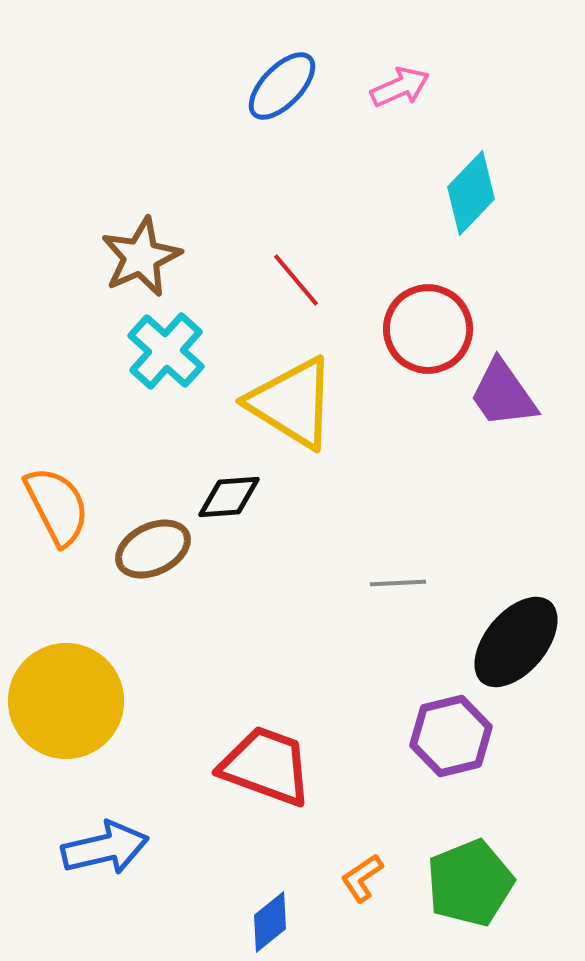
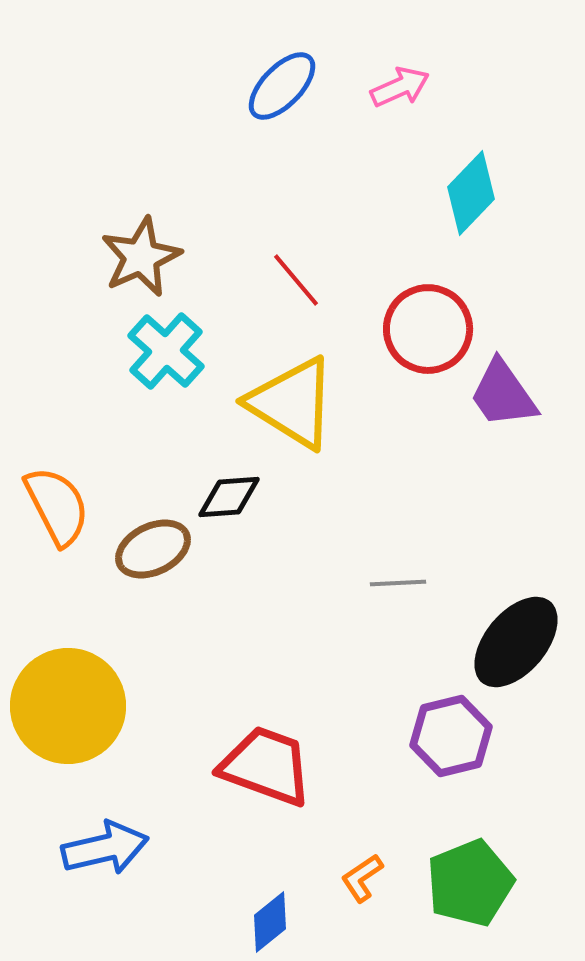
yellow circle: moved 2 px right, 5 px down
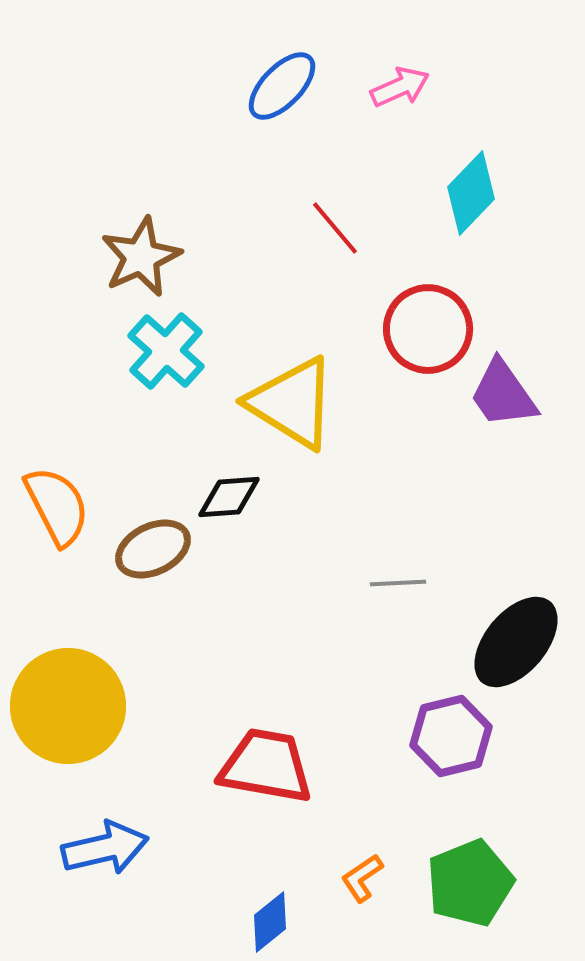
red line: moved 39 px right, 52 px up
red trapezoid: rotated 10 degrees counterclockwise
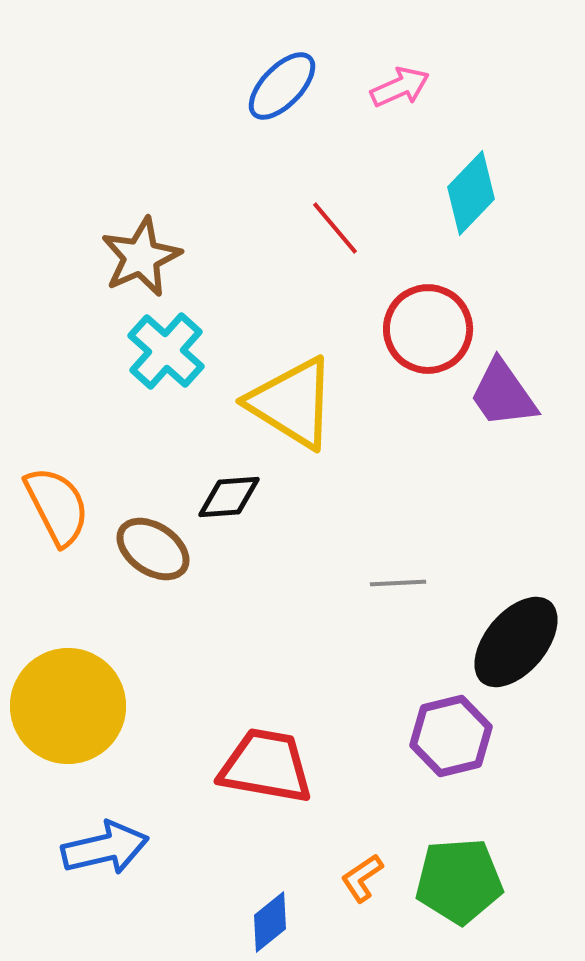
brown ellipse: rotated 60 degrees clockwise
green pentagon: moved 11 px left, 2 px up; rotated 18 degrees clockwise
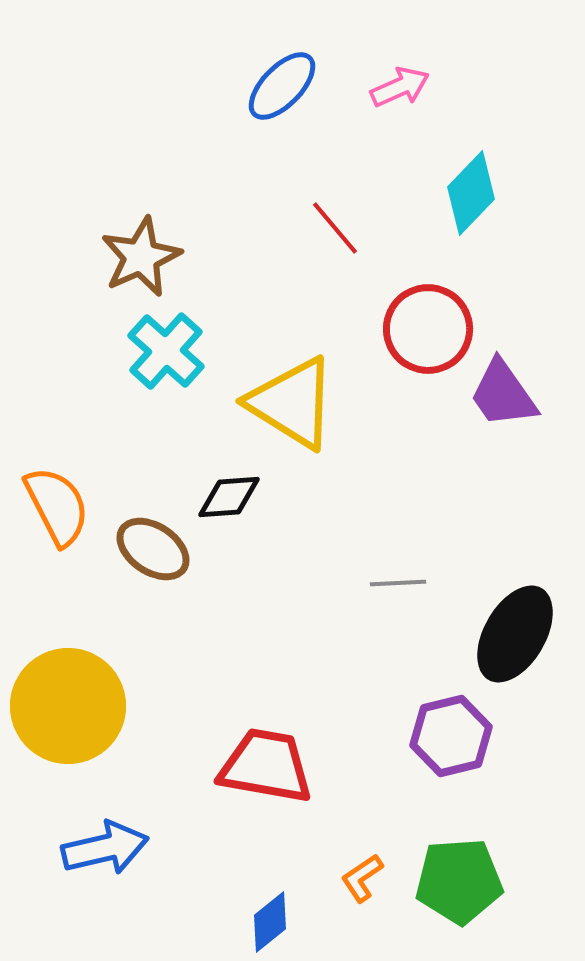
black ellipse: moved 1 px left, 8 px up; rotated 10 degrees counterclockwise
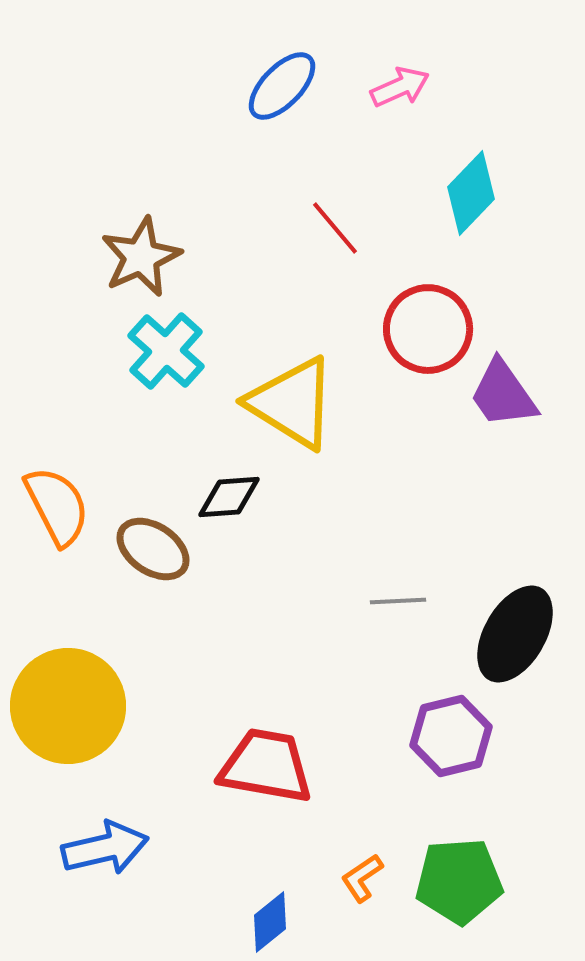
gray line: moved 18 px down
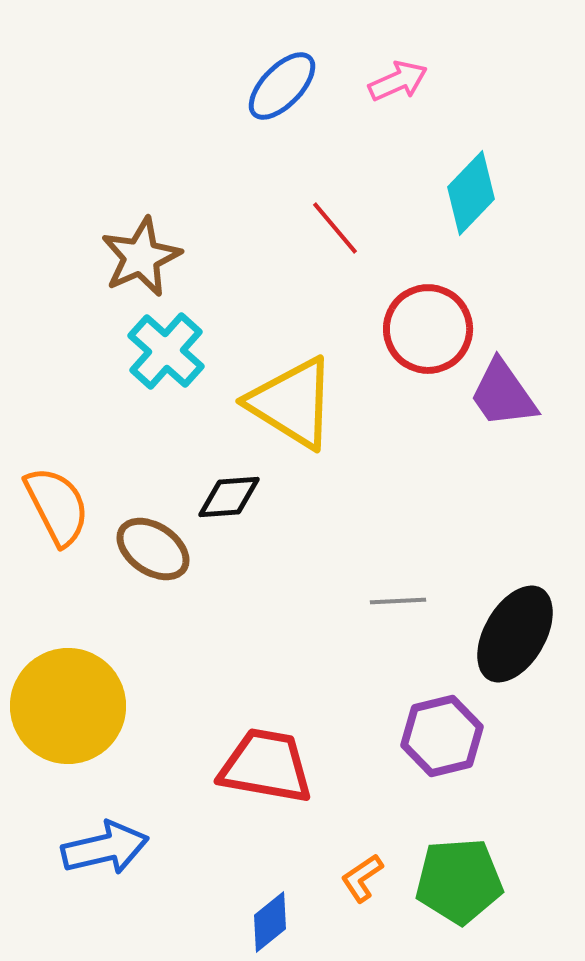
pink arrow: moved 2 px left, 6 px up
purple hexagon: moved 9 px left
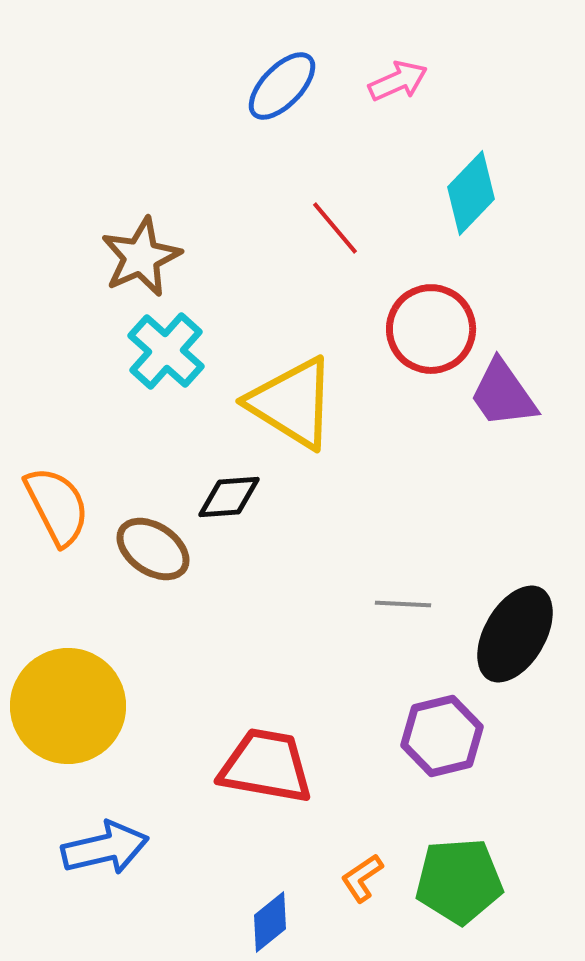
red circle: moved 3 px right
gray line: moved 5 px right, 3 px down; rotated 6 degrees clockwise
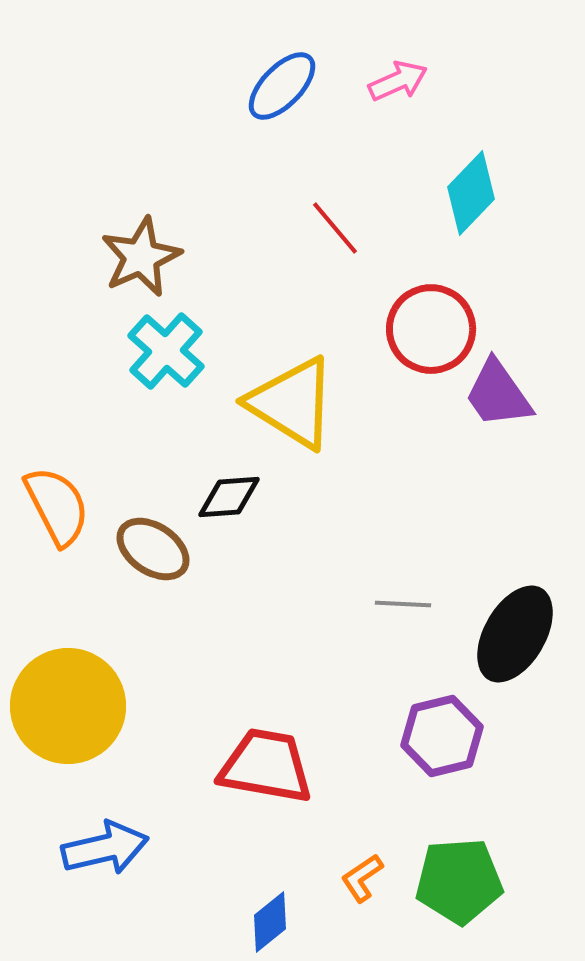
purple trapezoid: moved 5 px left
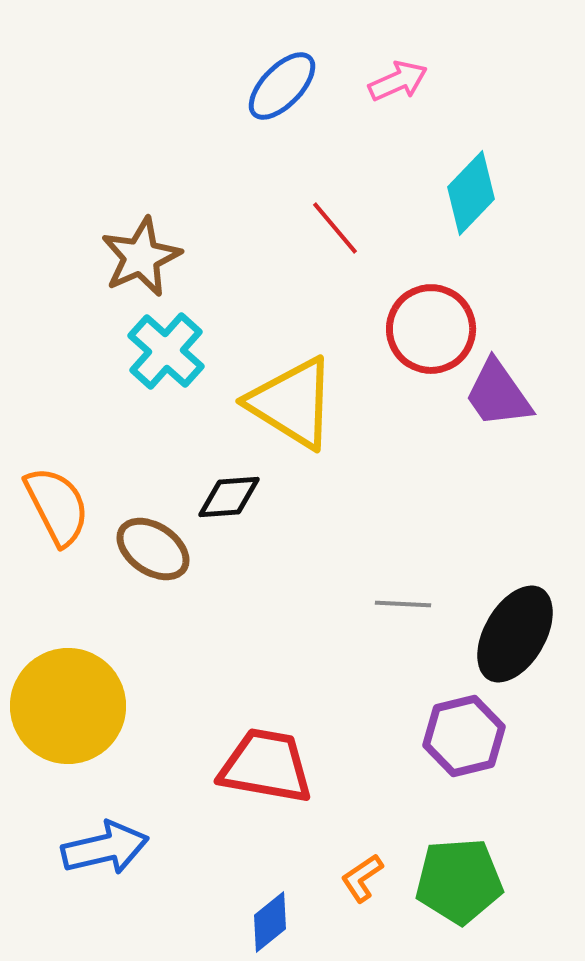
purple hexagon: moved 22 px right
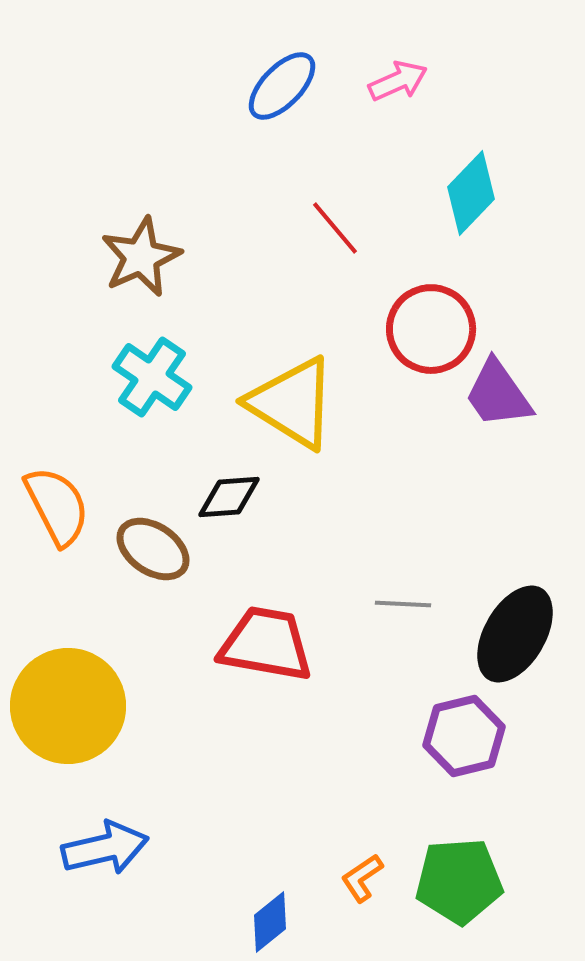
cyan cross: moved 14 px left, 26 px down; rotated 8 degrees counterclockwise
red trapezoid: moved 122 px up
